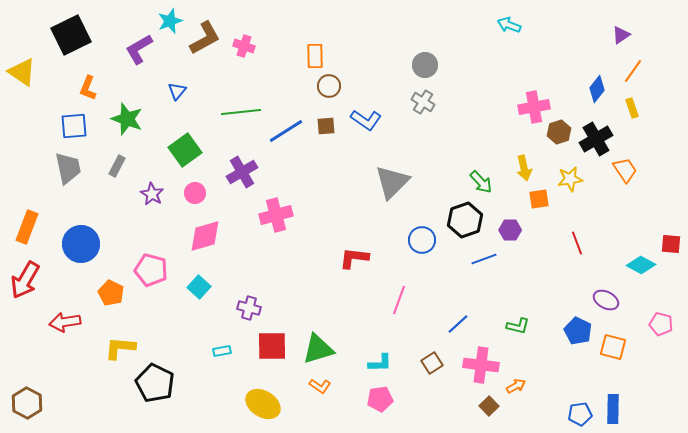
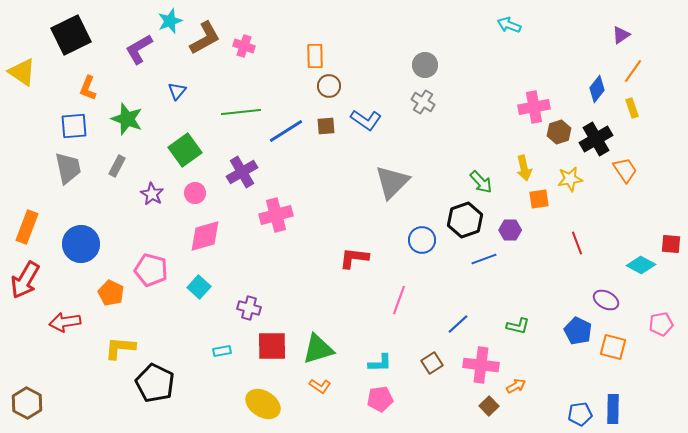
pink pentagon at (661, 324): rotated 25 degrees counterclockwise
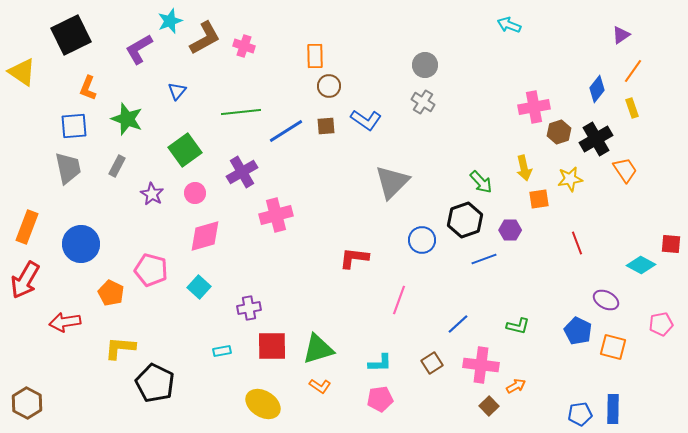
purple cross at (249, 308): rotated 25 degrees counterclockwise
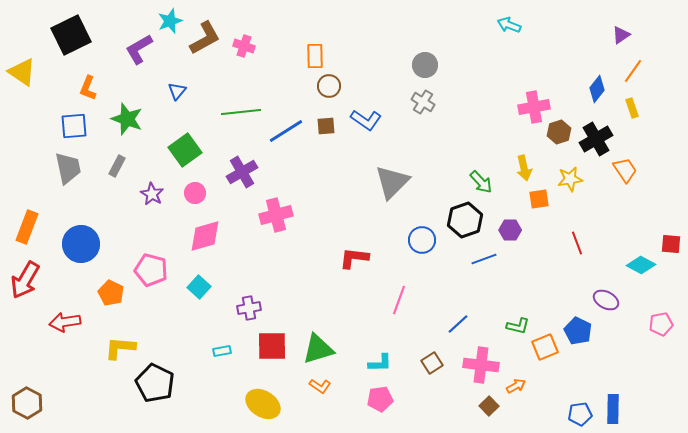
orange square at (613, 347): moved 68 px left; rotated 36 degrees counterclockwise
